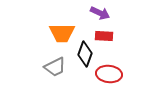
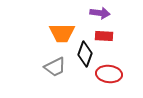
purple arrow: rotated 18 degrees counterclockwise
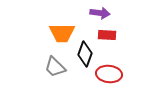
red rectangle: moved 3 px right, 1 px up
gray trapezoid: rotated 70 degrees clockwise
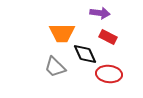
red rectangle: moved 1 px right, 2 px down; rotated 24 degrees clockwise
black diamond: rotated 45 degrees counterclockwise
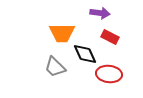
red rectangle: moved 2 px right
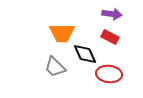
purple arrow: moved 12 px right, 1 px down
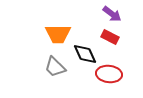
purple arrow: rotated 30 degrees clockwise
orange trapezoid: moved 4 px left, 1 px down
